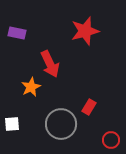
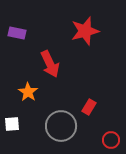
orange star: moved 3 px left, 5 px down; rotated 12 degrees counterclockwise
gray circle: moved 2 px down
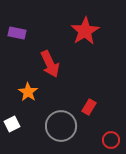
red star: rotated 16 degrees counterclockwise
white square: rotated 21 degrees counterclockwise
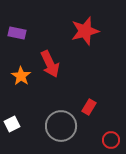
red star: rotated 16 degrees clockwise
orange star: moved 7 px left, 16 px up
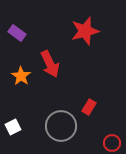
purple rectangle: rotated 24 degrees clockwise
white square: moved 1 px right, 3 px down
red circle: moved 1 px right, 3 px down
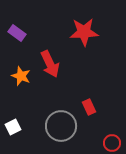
red star: moved 1 px left, 1 px down; rotated 12 degrees clockwise
orange star: rotated 12 degrees counterclockwise
red rectangle: rotated 56 degrees counterclockwise
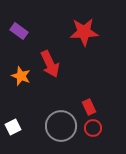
purple rectangle: moved 2 px right, 2 px up
red circle: moved 19 px left, 15 px up
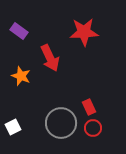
red arrow: moved 6 px up
gray circle: moved 3 px up
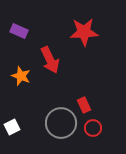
purple rectangle: rotated 12 degrees counterclockwise
red arrow: moved 2 px down
red rectangle: moved 5 px left, 2 px up
white square: moved 1 px left
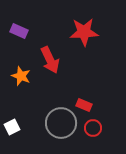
red rectangle: rotated 42 degrees counterclockwise
